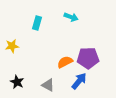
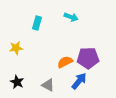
yellow star: moved 4 px right, 2 px down
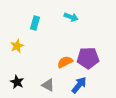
cyan rectangle: moved 2 px left
yellow star: moved 1 px right, 2 px up; rotated 16 degrees counterclockwise
blue arrow: moved 4 px down
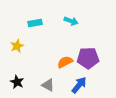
cyan arrow: moved 4 px down
cyan rectangle: rotated 64 degrees clockwise
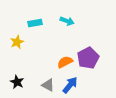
cyan arrow: moved 4 px left
yellow star: moved 4 px up
purple pentagon: rotated 25 degrees counterclockwise
blue arrow: moved 9 px left
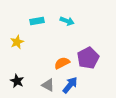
cyan rectangle: moved 2 px right, 2 px up
orange semicircle: moved 3 px left, 1 px down
black star: moved 1 px up
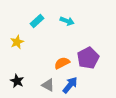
cyan rectangle: rotated 32 degrees counterclockwise
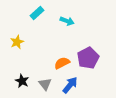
cyan rectangle: moved 8 px up
black star: moved 5 px right
gray triangle: moved 3 px left, 1 px up; rotated 24 degrees clockwise
